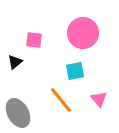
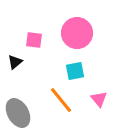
pink circle: moved 6 px left
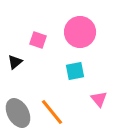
pink circle: moved 3 px right, 1 px up
pink square: moved 4 px right; rotated 12 degrees clockwise
orange line: moved 9 px left, 12 px down
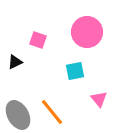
pink circle: moved 7 px right
black triangle: rotated 14 degrees clockwise
gray ellipse: moved 2 px down
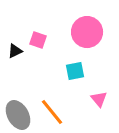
black triangle: moved 11 px up
